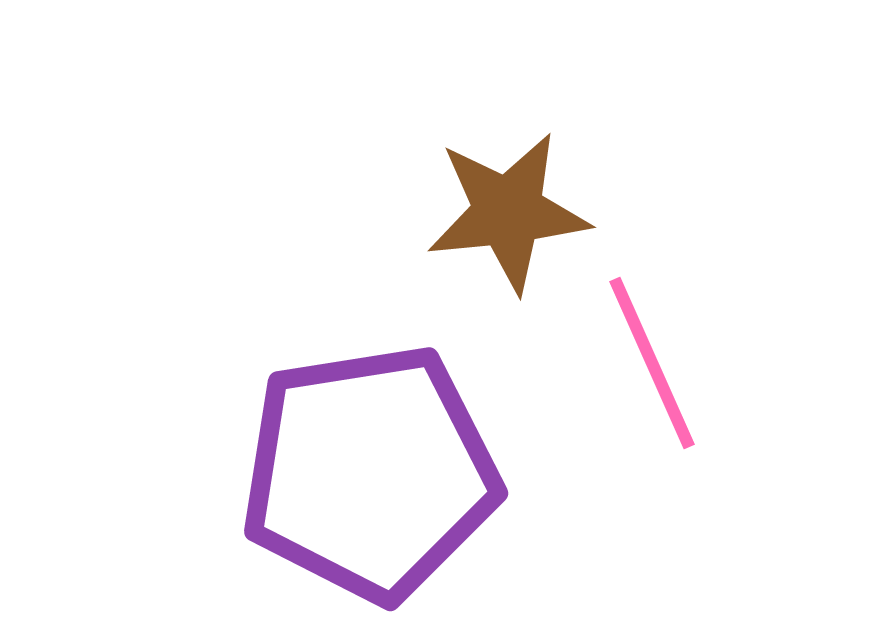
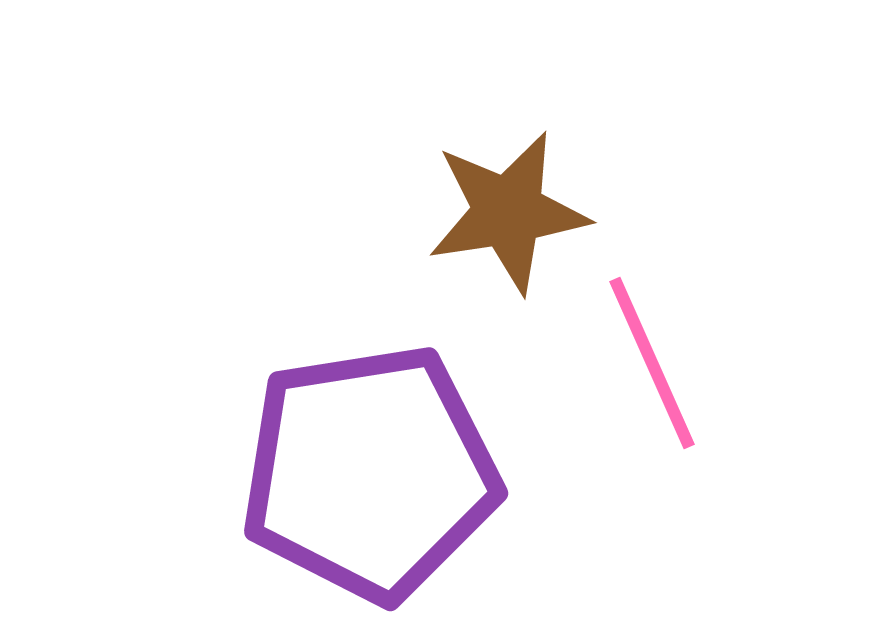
brown star: rotated 3 degrees counterclockwise
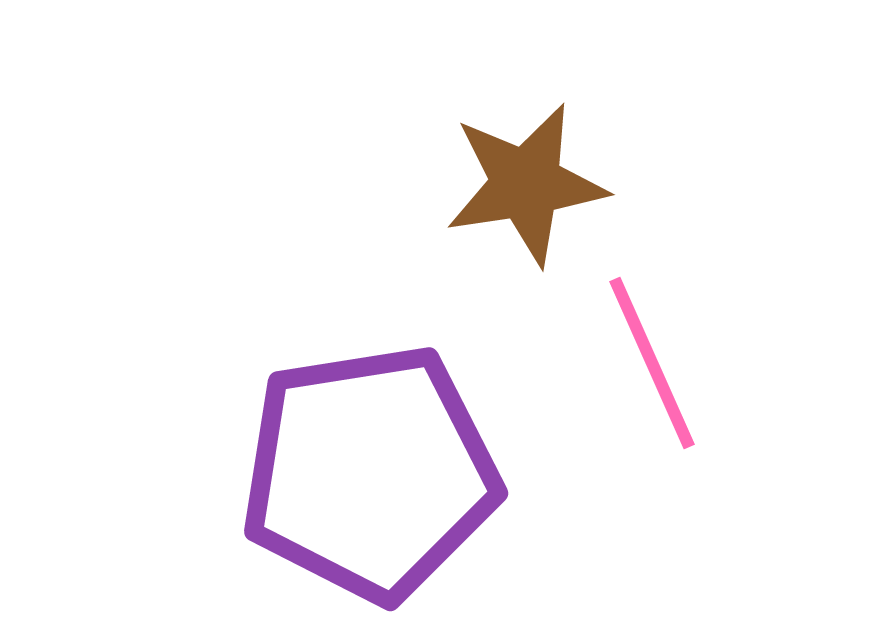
brown star: moved 18 px right, 28 px up
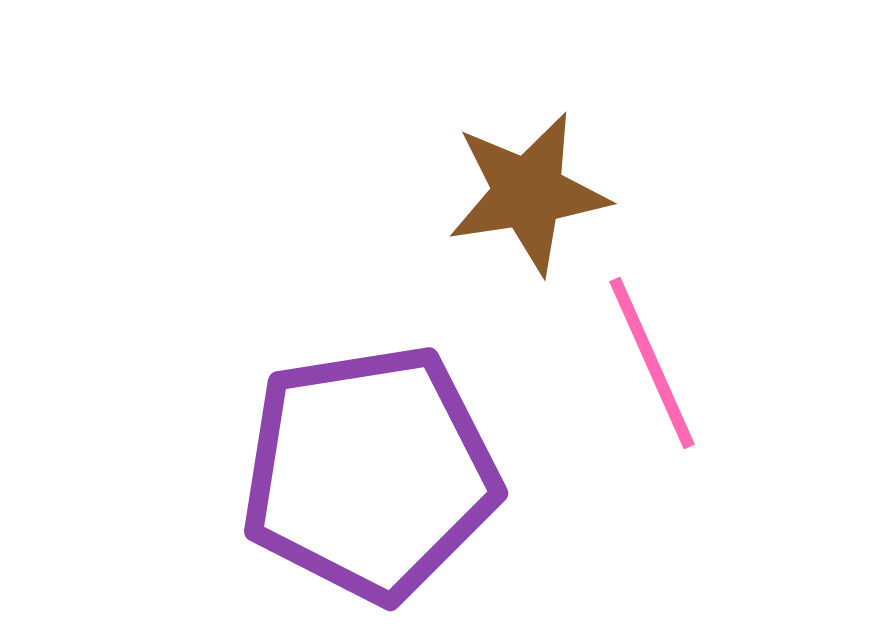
brown star: moved 2 px right, 9 px down
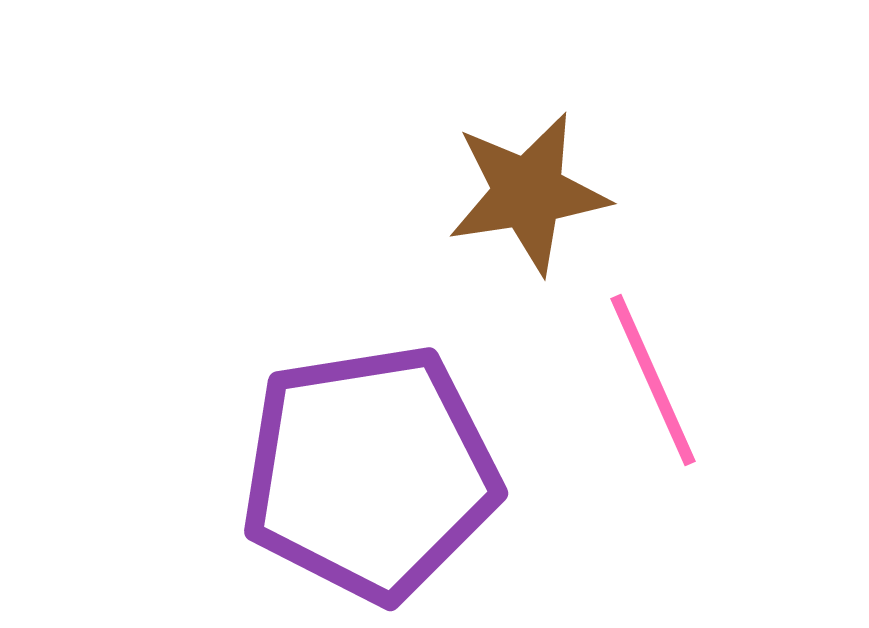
pink line: moved 1 px right, 17 px down
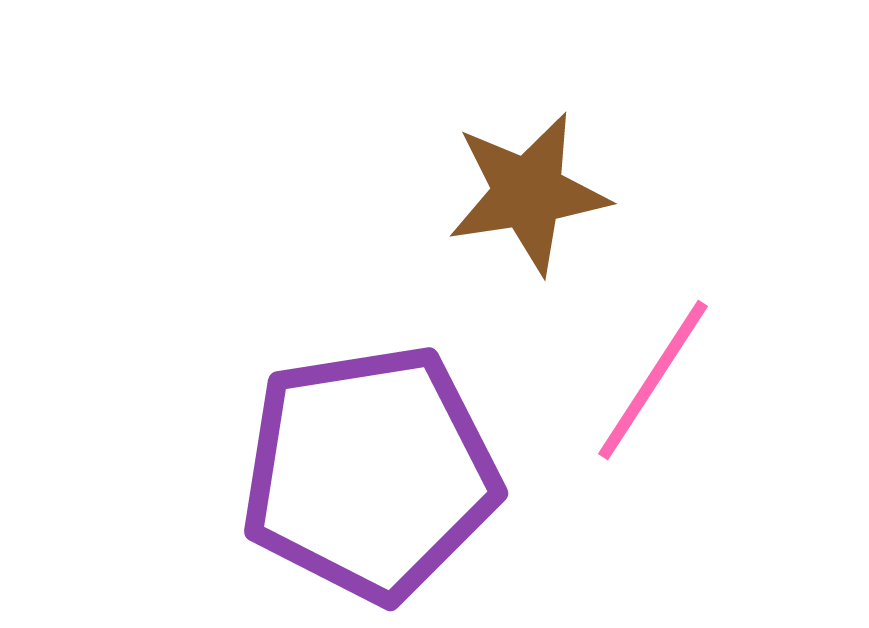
pink line: rotated 57 degrees clockwise
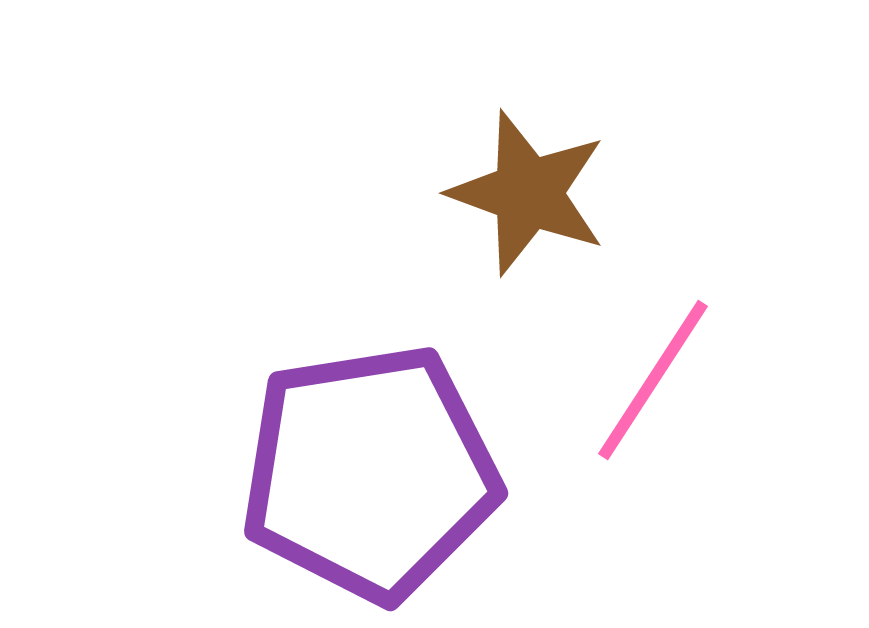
brown star: rotated 29 degrees clockwise
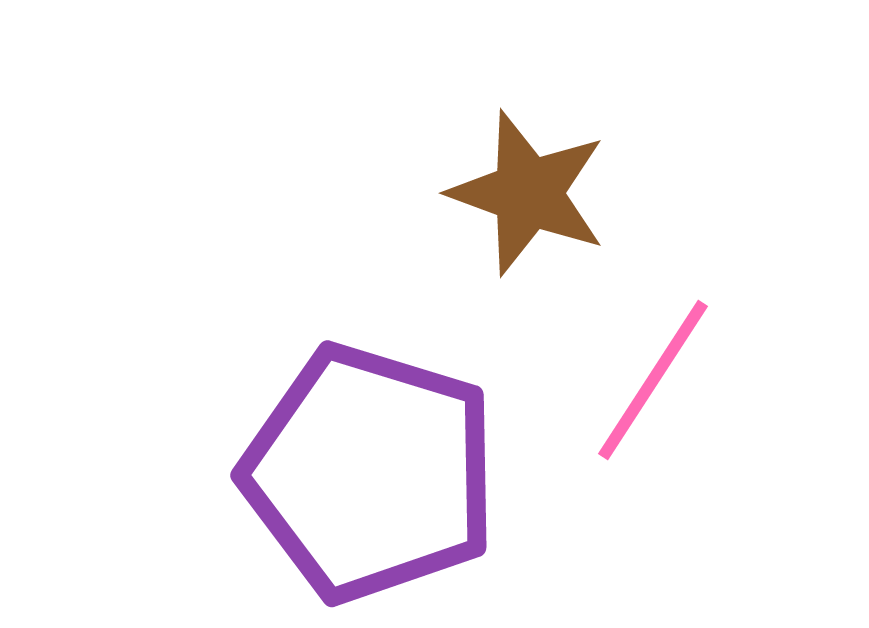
purple pentagon: rotated 26 degrees clockwise
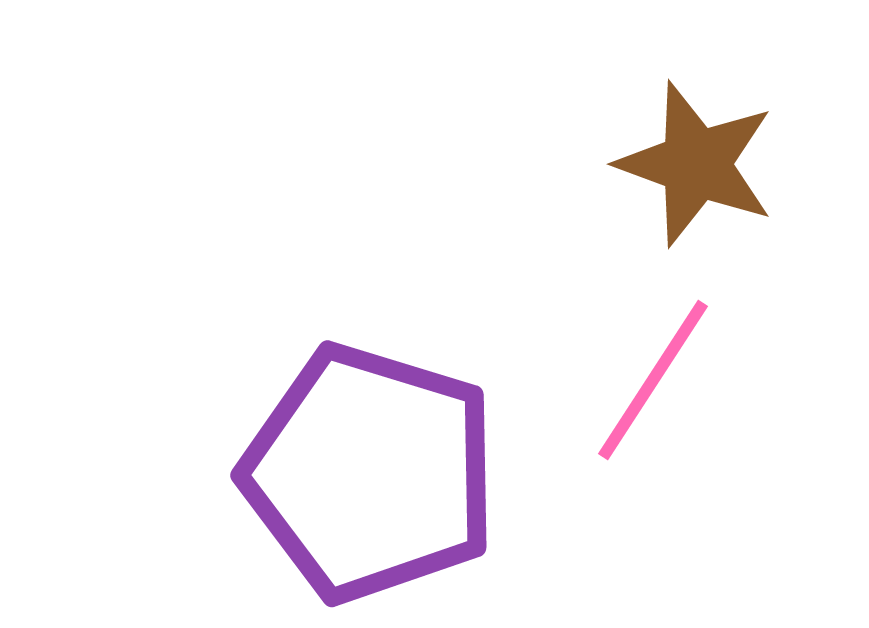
brown star: moved 168 px right, 29 px up
